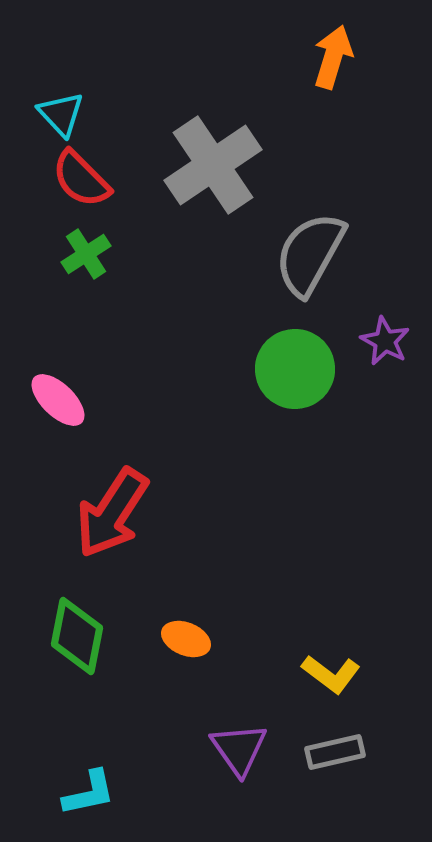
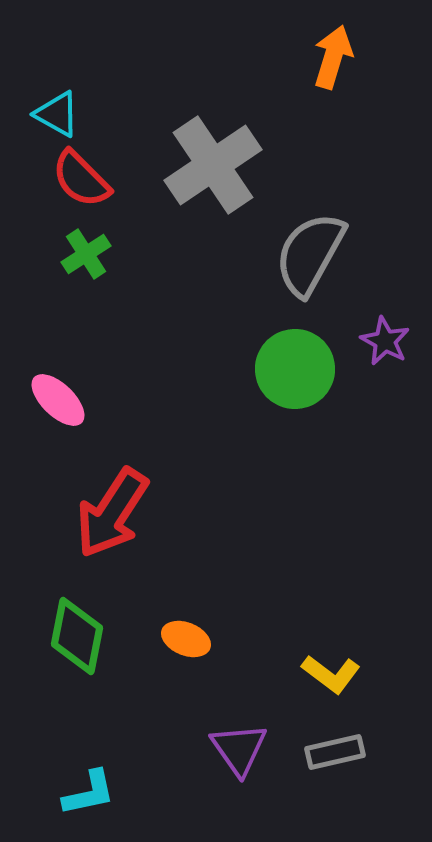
cyan triangle: moved 4 px left; rotated 18 degrees counterclockwise
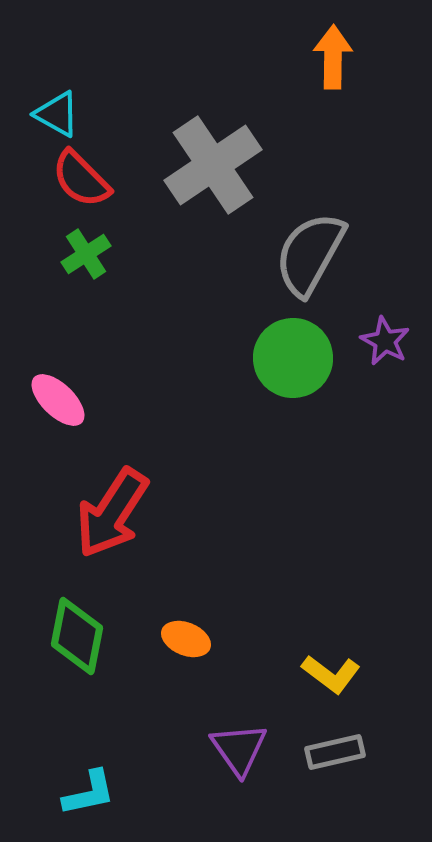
orange arrow: rotated 16 degrees counterclockwise
green circle: moved 2 px left, 11 px up
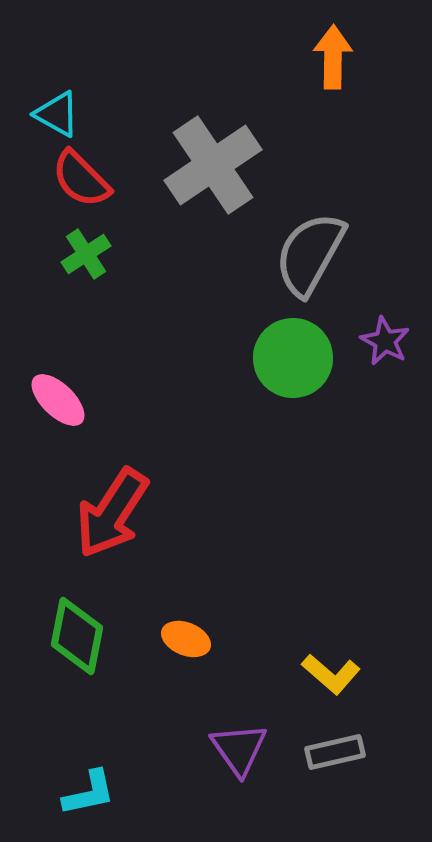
yellow L-shape: rotated 4 degrees clockwise
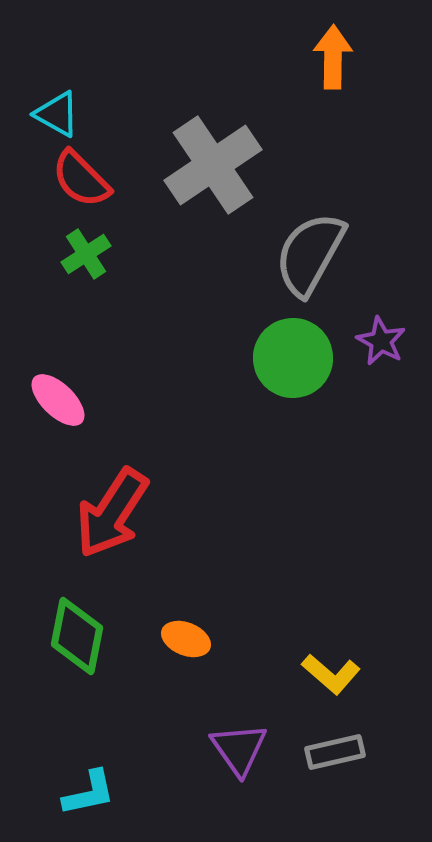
purple star: moved 4 px left
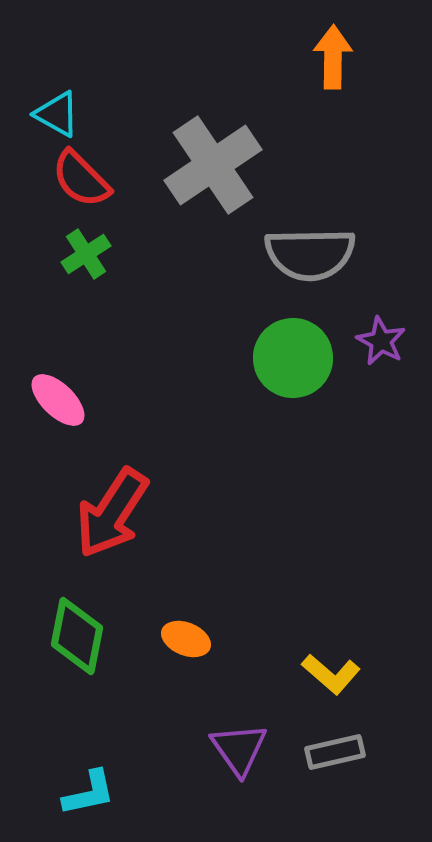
gray semicircle: rotated 120 degrees counterclockwise
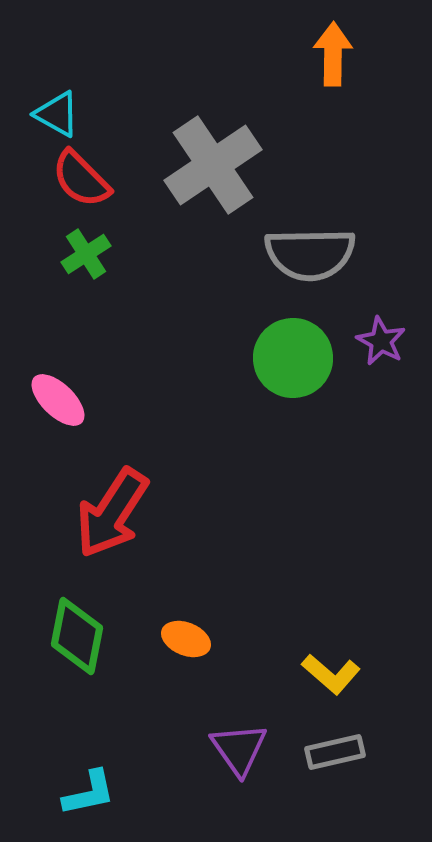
orange arrow: moved 3 px up
